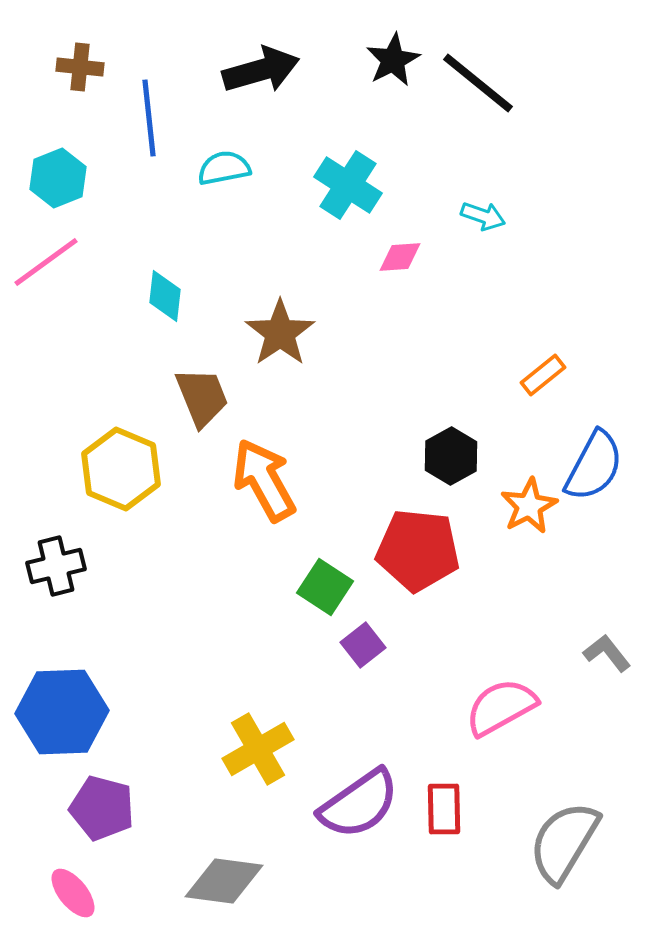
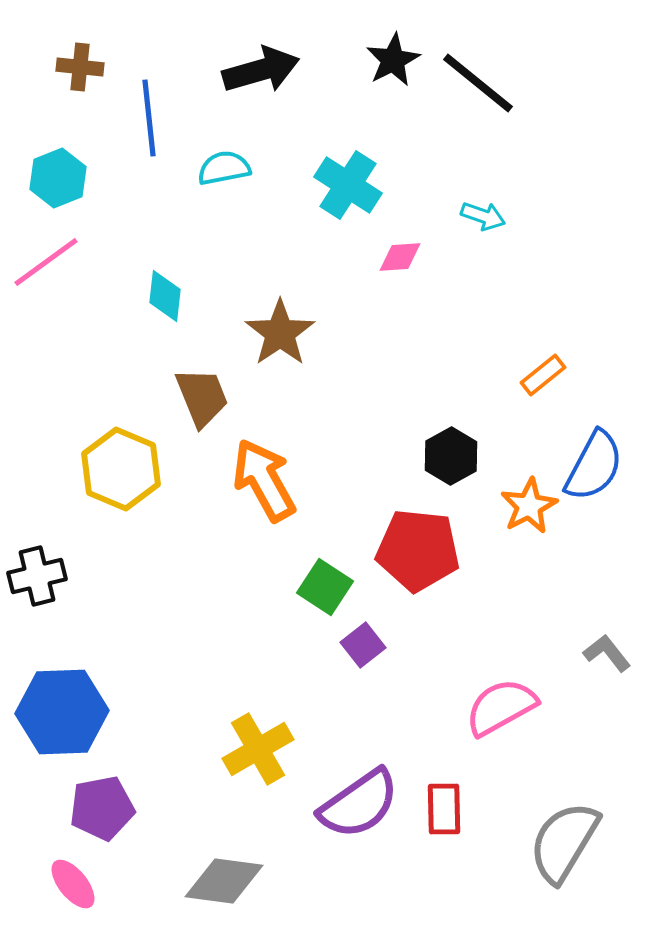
black cross: moved 19 px left, 10 px down
purple pentagon: rotated 26 degrees counterclockwise
pink ellipse: moved 9 px up
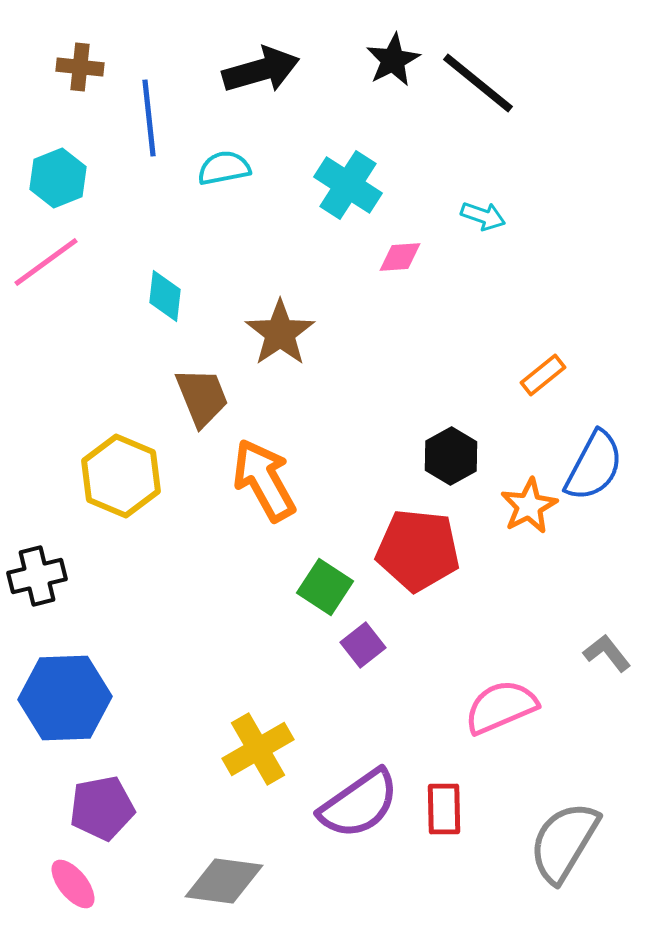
yellow hexagon: moved 7 px down
pink semicircle: rotated 6 degrees clockwise
blue hexagon: moved 3 px right, 14 px up
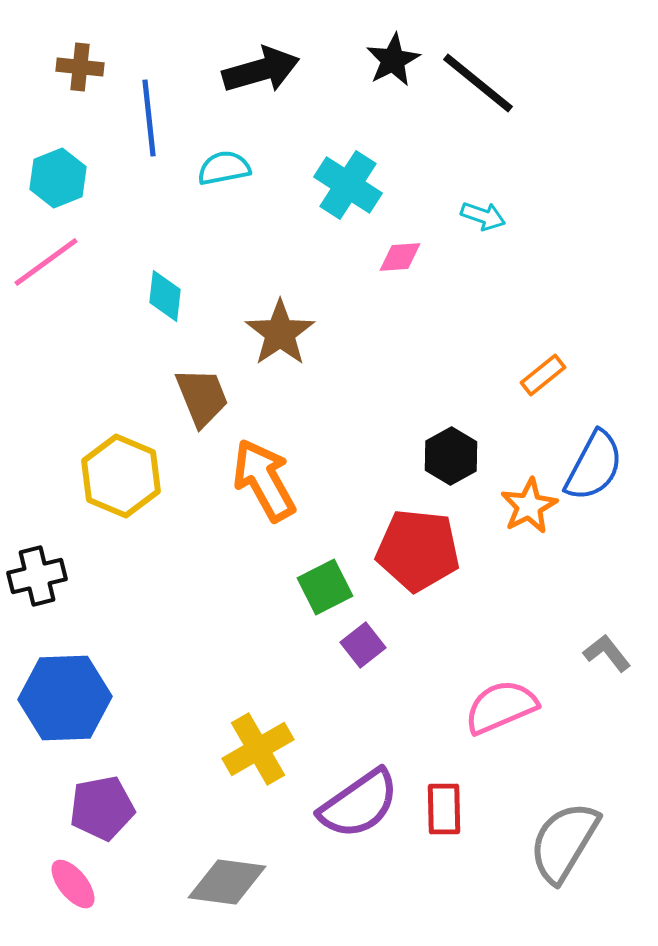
green square: rotated 30 degrees clockwise
gray diamond: moved 3 px right, 1 px down
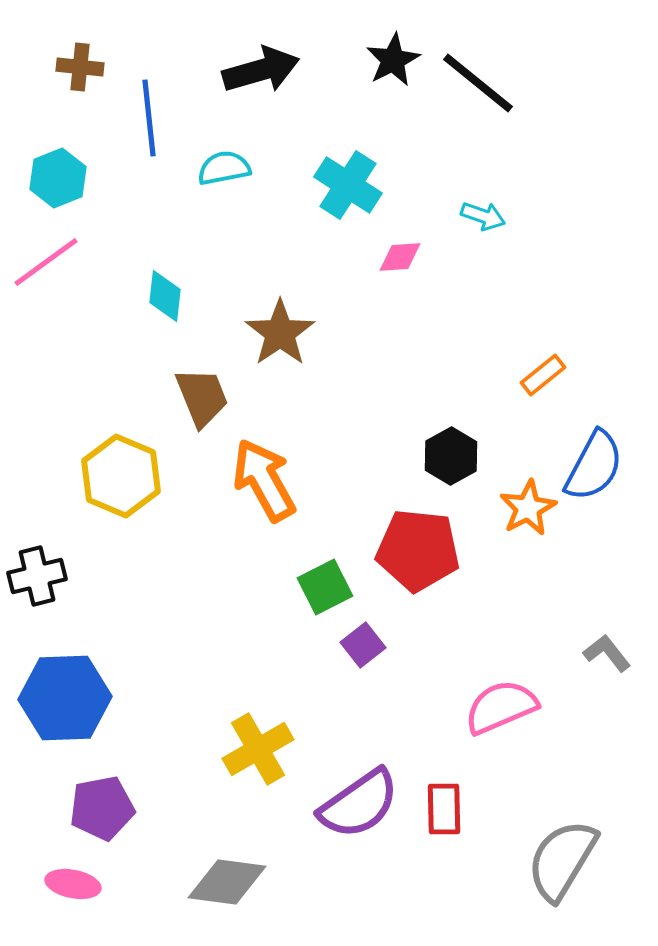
orange star: moved 1 px left, 2 px down
gray semicircle: moved 2 px left, 18 px down
pink ellipse: rotated 40 degrees counterclockwise
